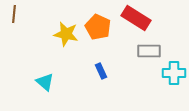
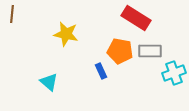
brown line: moved 2 px left
orange pentagon: moved 22 px right, 24 px down; rotated 15 degrees counterclockwise
gray rectangle: moved 1 px right
cyan cross: rotated 20 degrees counterclockwise
cyan triangle: moved 4 px right
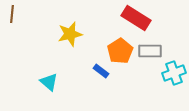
yellow star: moved 4 px right; rotated 25 degrees counterclockwise
orange pentagon: rotated 30 degrees clockwise
blue rectangle: rotated 28 degrees counterclockwise
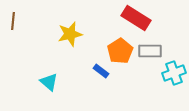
brown line: moved 1 px right, 7 px down
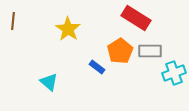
yellow star: moved 2 px left, 5 px up; rotated 25 degrees counterclockwise
blue rectangle: moved 4 px left, 4 px up
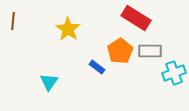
cyan triangle: rotated 24 degrees clockwise
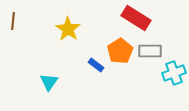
blue rectangle: moved 1 px left, 2 px up
